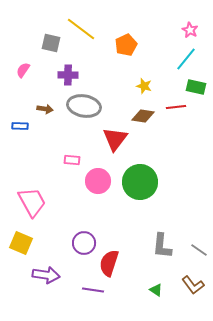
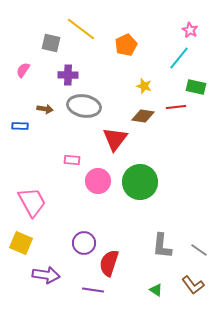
cyan line: moved 7 px left, 1 px up
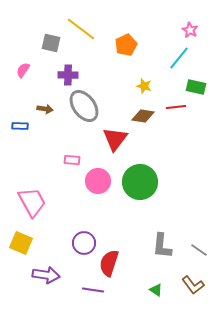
gray ellipse: rotated 44 degrees clockwise
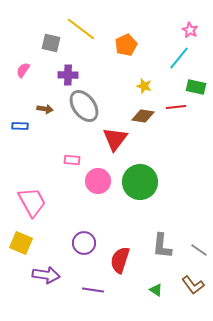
red semicircle: moved 11 px right, 3 px up
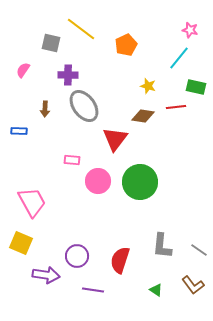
pink star: rotated 14 degrees counterclockwise
yellow star: moved 4 px right
brown arrow: rotated 84 degrees clockwise
blue rectangle: moved 1 px left, 5 px down
purple circle: moved 7 px left, 13 px down
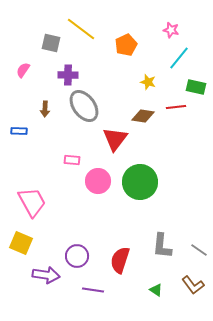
pink star: moved 19 px left
yellow star: moved 4 px up
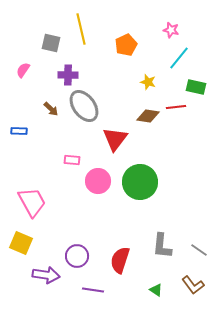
yellow line: rotated 40 degrees clockwise
brown arrow: moved 6 px right; rotated 49 degrees counterclockwise
brown diamond: moved 5 px right
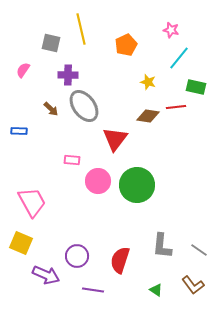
green circle: moved 3 px left, 3 px down
purple arrow: rotated 16 degrees clockwise
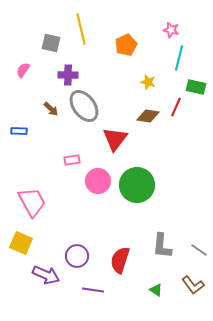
cyan line: rotated 25 degrees counterclockwise
red line: rotated 60 degrees counterclockwise
pink rectangle: rotated 14 degrees counterclockwise
